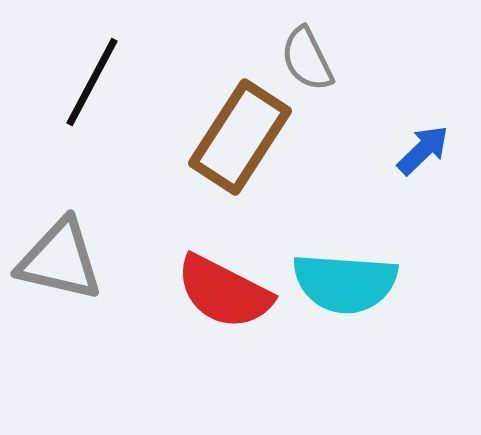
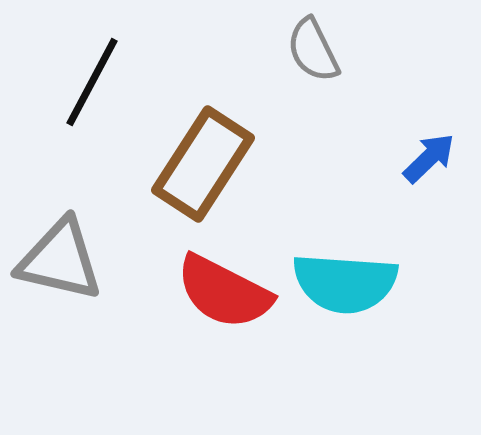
gray semicircle: moved 6 px right, 9 px up
brown rectangle: moved 37 px left, 27 px down
blue arrow: moved 6 px right, 8 px down
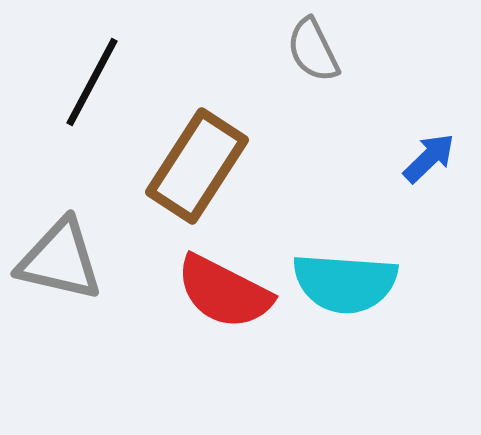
brown rectangle: moved 6 px left, 2 px down
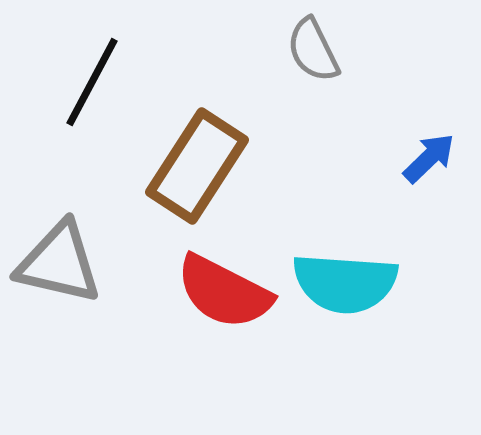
gray triangle: moved 1 px left, 3 px down
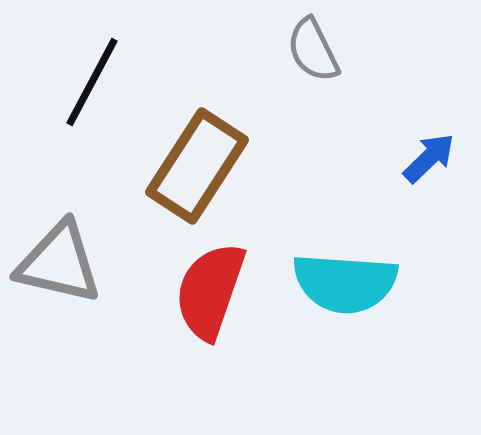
red semicircle: moved 14 px left, 1 px up; rotated 82 degrees clockwise
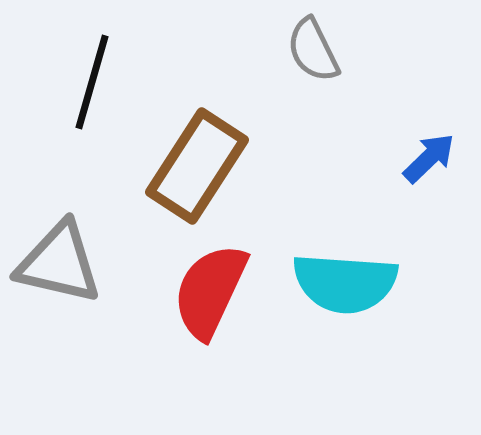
black line: rotated 12 degrees counterclockwise
red semicircle: rotated 6 degrees clockwise
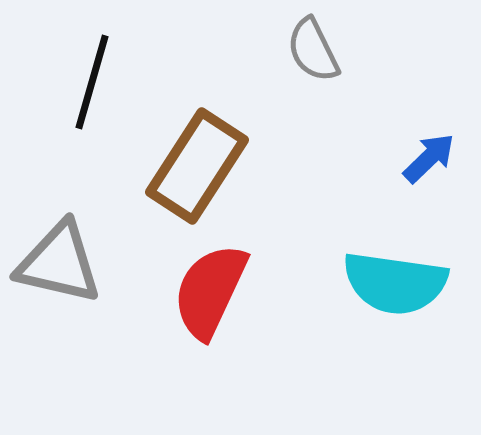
cyan semicircle: moved 50 px right; rotated 4 degrees clockwise
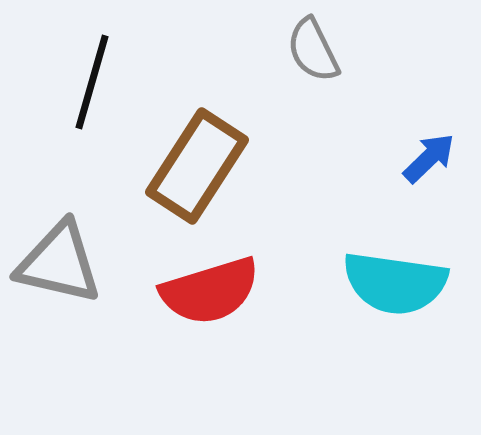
red semicircle: rotated 132 degrees counterclockwise
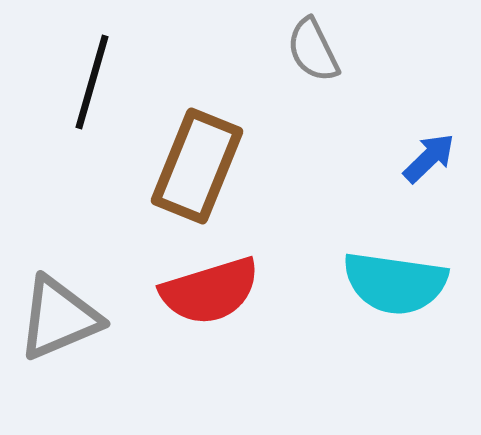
brown rectangle: rotated 11 degrees counterclockwise
gray triangle: moved 55 px down; rotated 36 degrees counterclockwise
